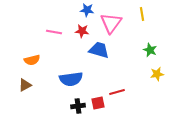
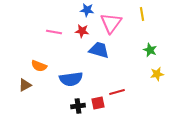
orange semicircle: moved 7 px right, 6 px down; rotated 35 degrees clockwise
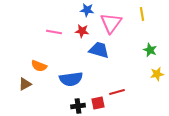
brown triangle: moved 1 px up
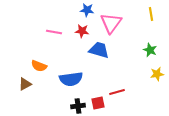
yellow line: moved 9 px right
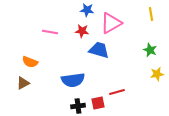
pink triangle: rotated 25 degrees clockwise
pink line: moved 4 px left
orange semicircle: moved 9 px left, 4 px up
blue semicircle: moved 2 px right, 1 px down
brown triangle: moved 2 px left, 1 px up
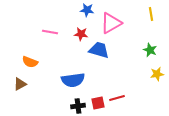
red star: moved 1 px left, 3 px down
brown triangle: moved 3 px left, 1 px down
red line: moved 6 px down
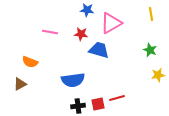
yellow star: moved 1 px right, 1 px down
red square: moved 1 px down
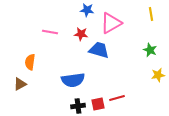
orange semicircle: rotated 77 degrees clockwise
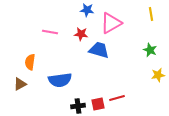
blue semicircle: moved 13 px left
